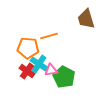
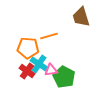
brown trapezoid: moved 5 px left, 2 px up
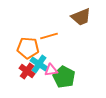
brown trapezoid: rotated 95 degrees counterclockwise
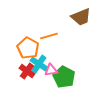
orange pentagon: rotated 25 degrees clockwise
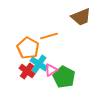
pink triangle: rotated 24 degrees counterclockwise
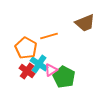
brown trapezoid: moved 4 px right, 6 px down
orange pentagon: moved 2 px left
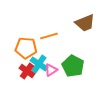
orange pentagon: rotated 25 degrees counterclockwise
green pentagon: moved 9 px right, 11 px up
